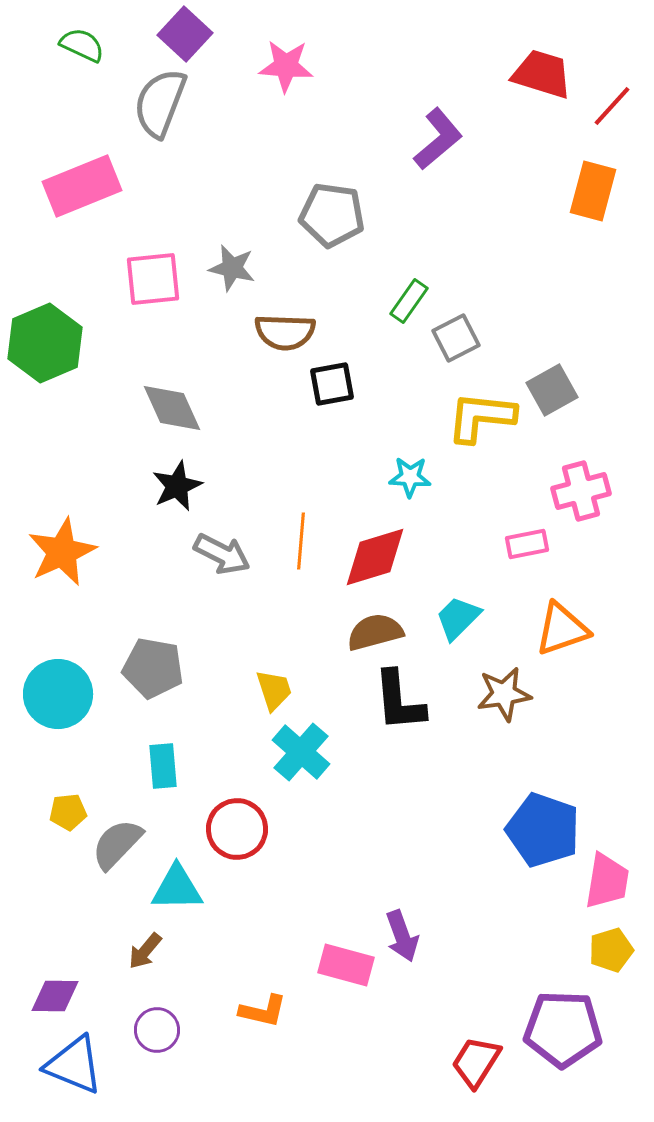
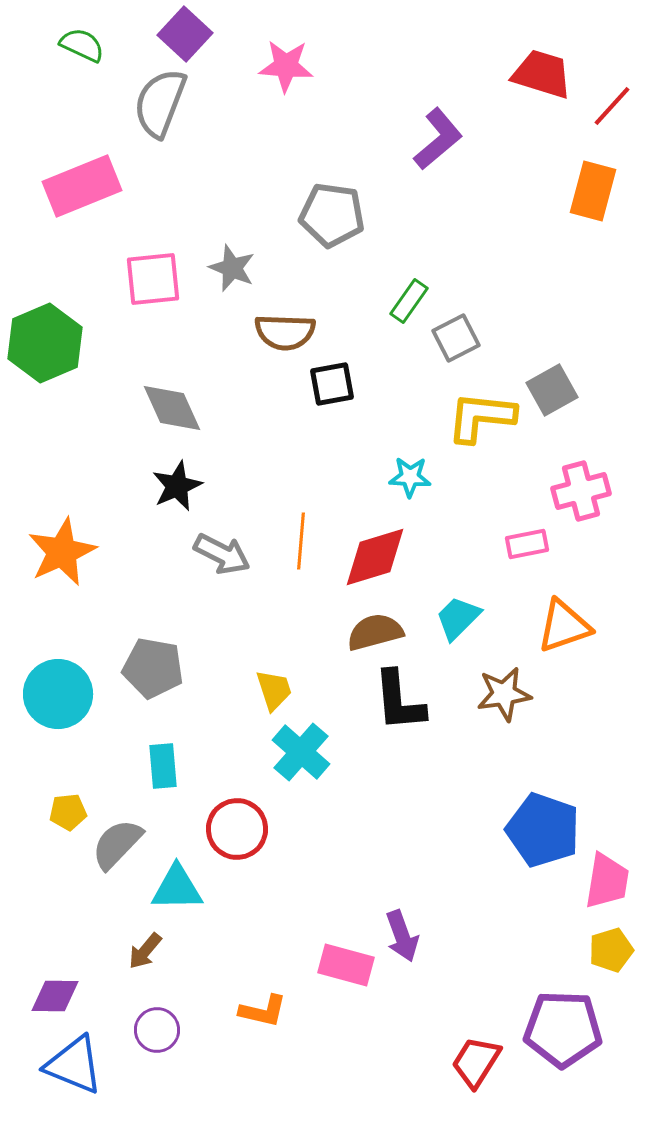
gray star at (232, 268): rotated 9 degrees clockwise
orange triangle at (562, 629): moved 2 px right, 3 px up
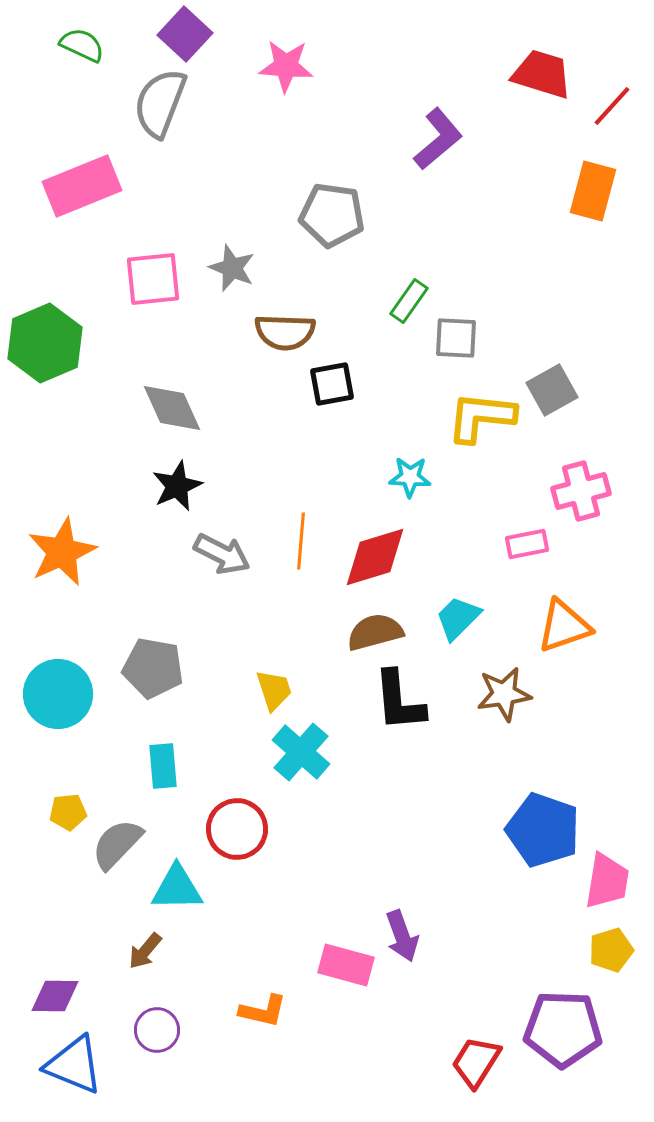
gray square at (456, 338): rotated 30 degrees clockwise
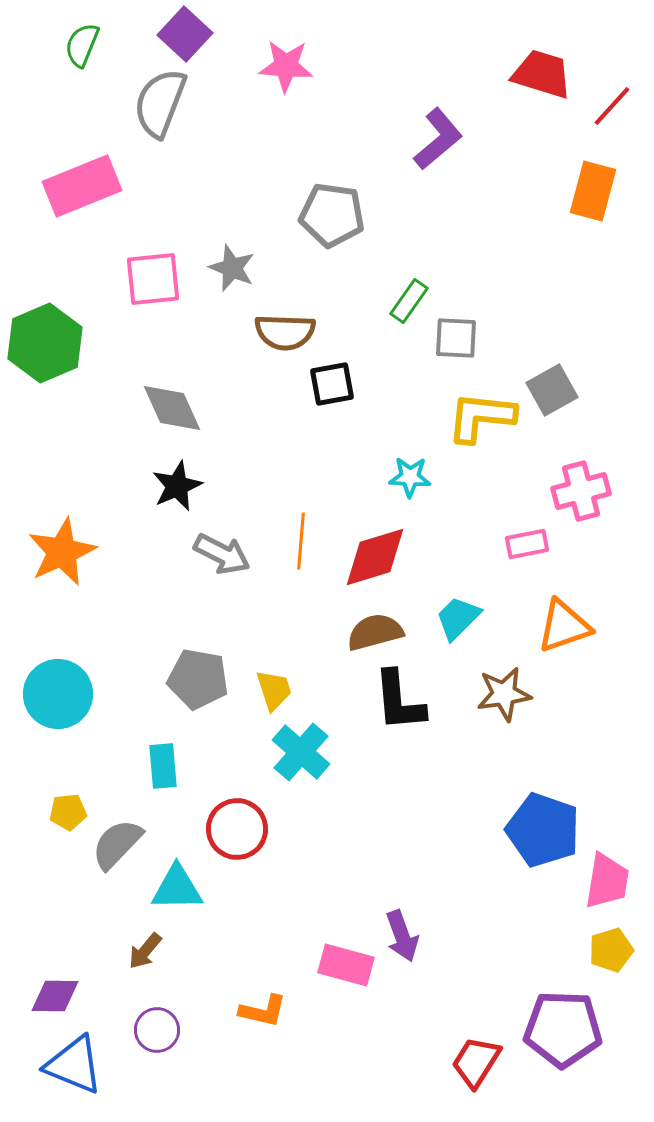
green semicircle at (82, 45): rotated 93 degrees counterclockwise
gray pentagon at (153, 668): moved 45 px right, 11 px down
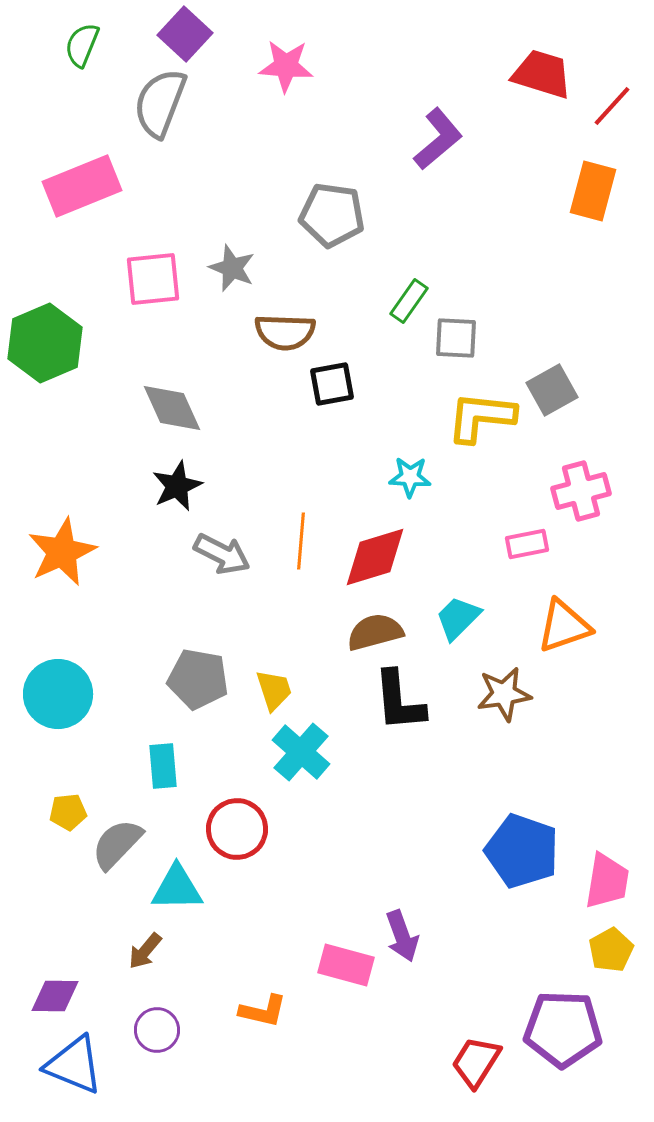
blue pentagon at (543, 830): moved 21 px left, 21 px down
yellow pentagon at (611, 950): rotated 12 degrees counterclockwise
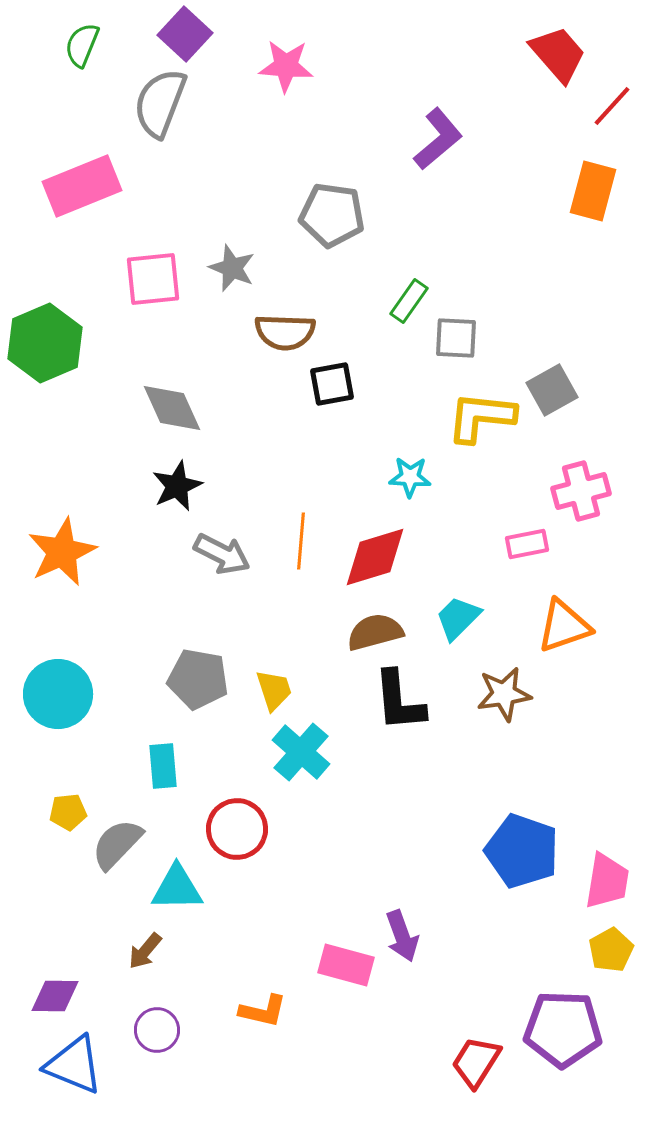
red trapezoid at (542, 74): moved 16 px right, 20 px up; rotated 32 degrees clockwise
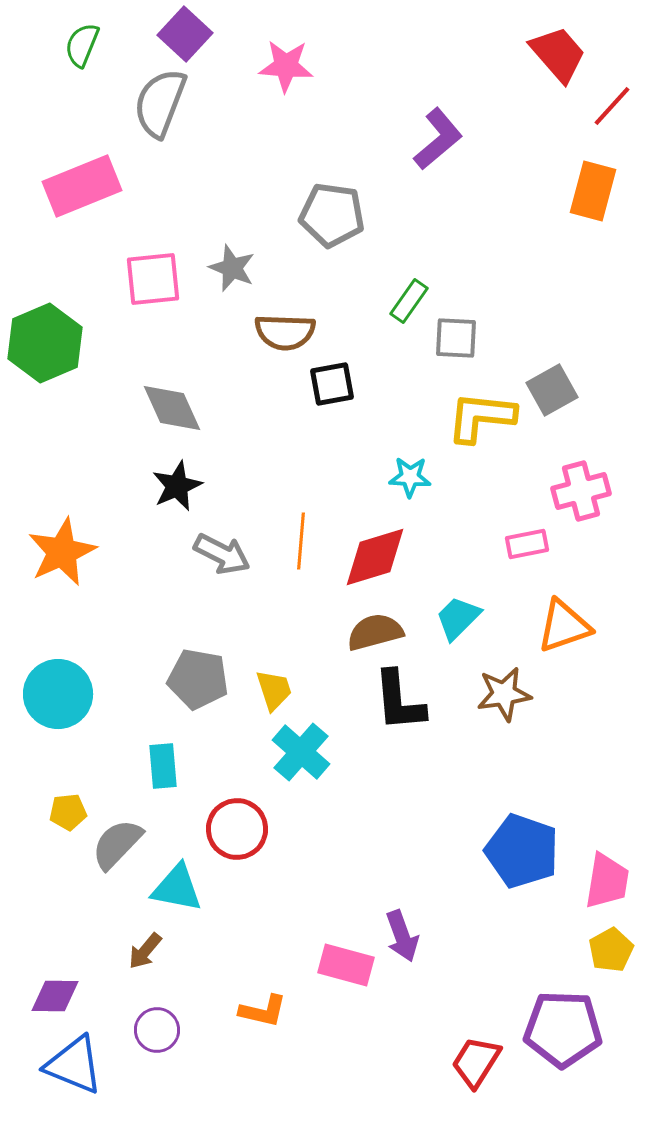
cyan triangle at (177, 888): rotated 12 degrees clockwise
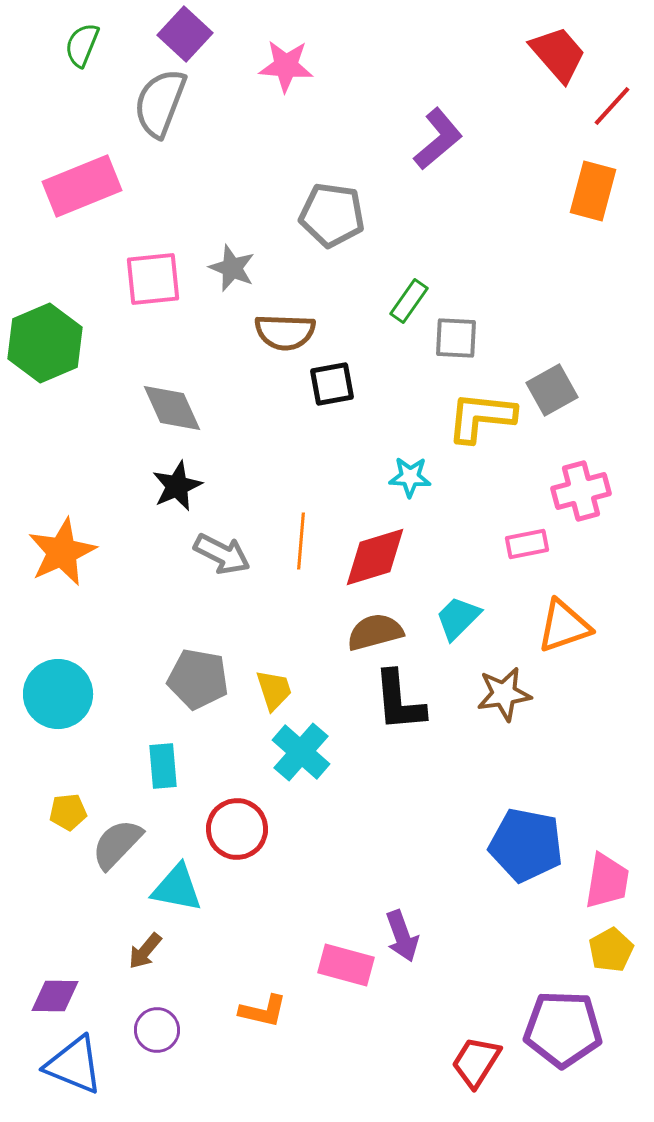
blue pentagon at (522, 851): moved 4 px right, 6 px up; rotated 8 degrees counterclockwise
